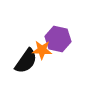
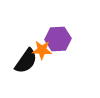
purple hexagon: rotated 15 degrees counterclockwise
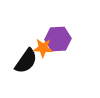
orange star: moved 1 px right, 2 px up
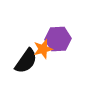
orange star: moved 1 px down; rotated 18 degrees counterclockwise
